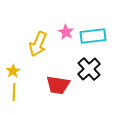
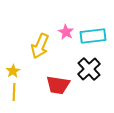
yellow arrow: moved 2 px right, 2 px down
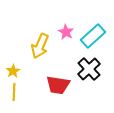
cyan rectangle: rotated 35 degrees counterclockwise
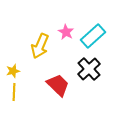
yellow star: rotated 16 degrees clockwise
red trapezoid: rotated 145 degrees counterclockwise
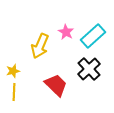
red trapezoid: moved 2 px left
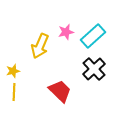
pink star: rotated 28 degrees clockwise
black cross: moved 5 px right
red trapezoid: moved 4 px right, 6 px down
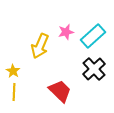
yellow star: rotated 24 degrees counterclockwise
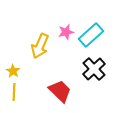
cyan rectangle: moved 2 px left, 1 px up
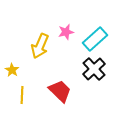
cyan rectangle: moved 4 px right, 4 px down
yellow star: moved 1 px left, 1 px up
yellow line: moved 8 px right, 3 px down
